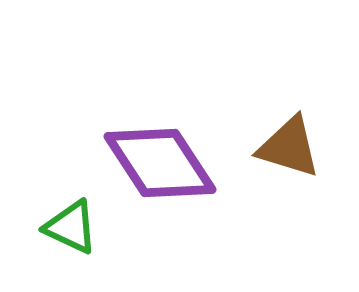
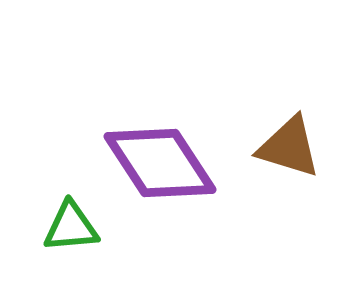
green triangle: rotated 30 degrees counterclockwise
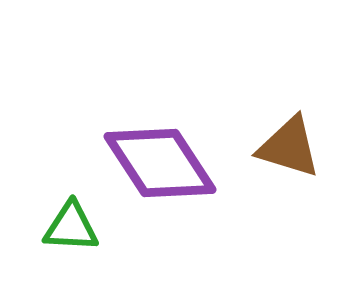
green triangle: rotated 8 degrees clockwise
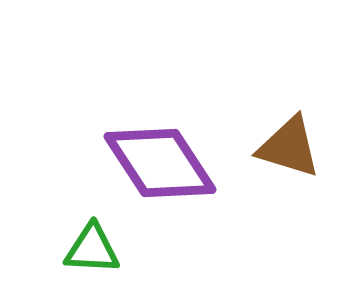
green triangle: moved 21 px right, 22 px down
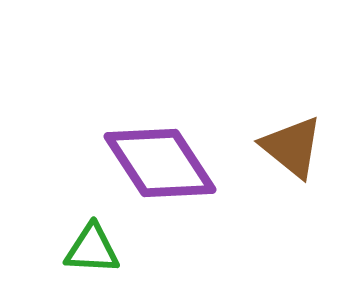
brown triangle: moved 3 px right; rotated 22 degrees clockwise
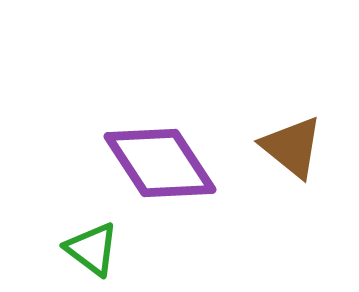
green triangle: rotated 34 degrees clockwise
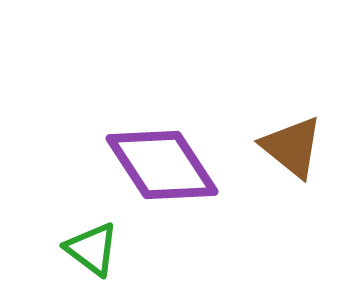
purple diamond: moved 2 px right, 2 px down
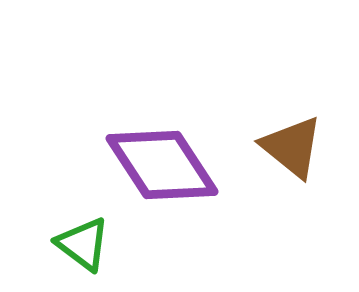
green triangle: moved 9 px left, 5 px up
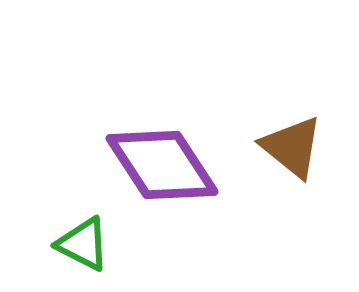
green triangle: rotated 10 degrees counterclockwise
